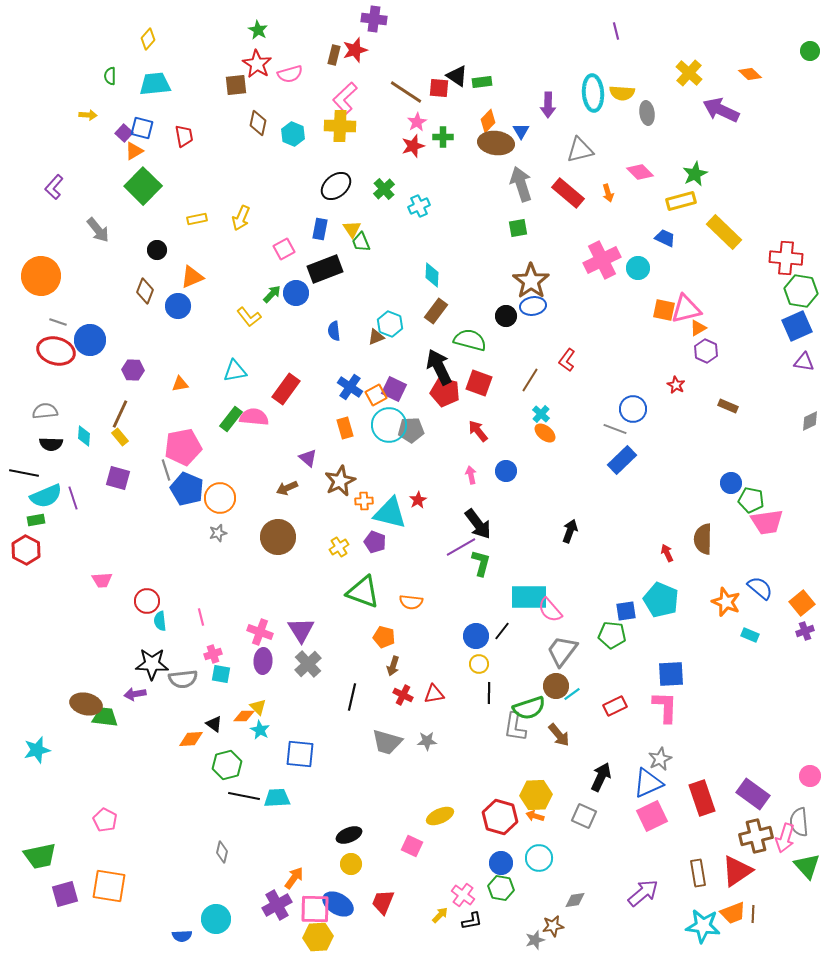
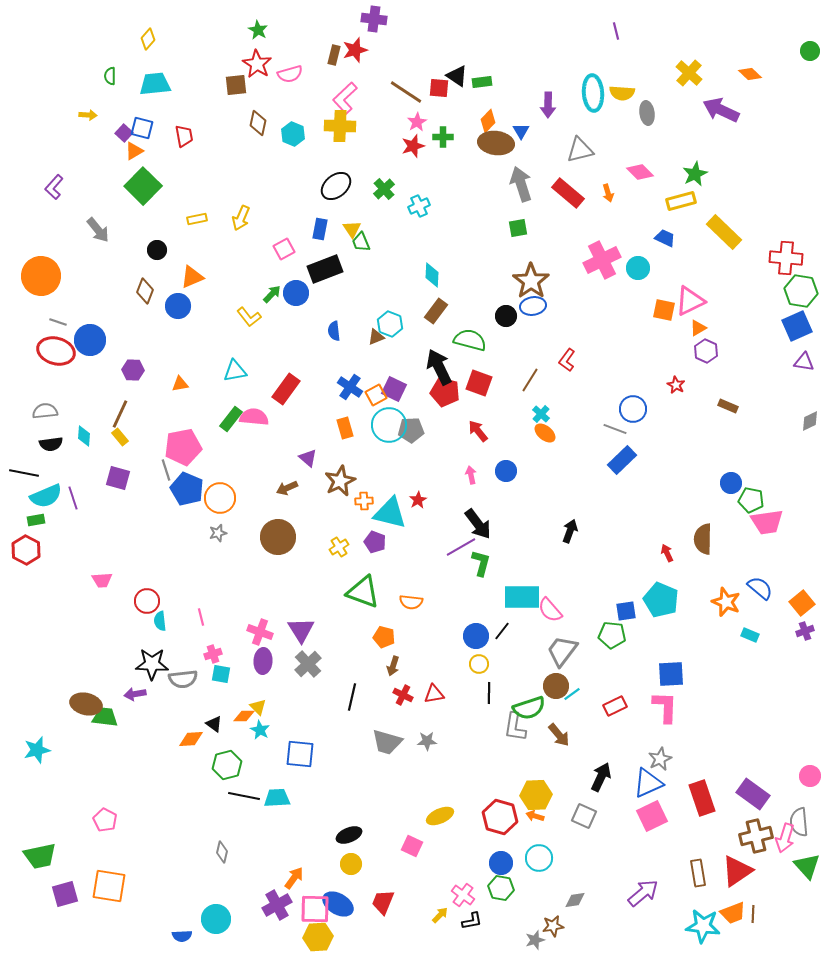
pink triangle at (686, 309): moved 4 px right, 8 px up; rotated 12 degrees counterclockwise
black semicircle at (51, 444): rotated 10 degrees counterclockwise
cyan rectangle at (529, 597): moved 7 px left
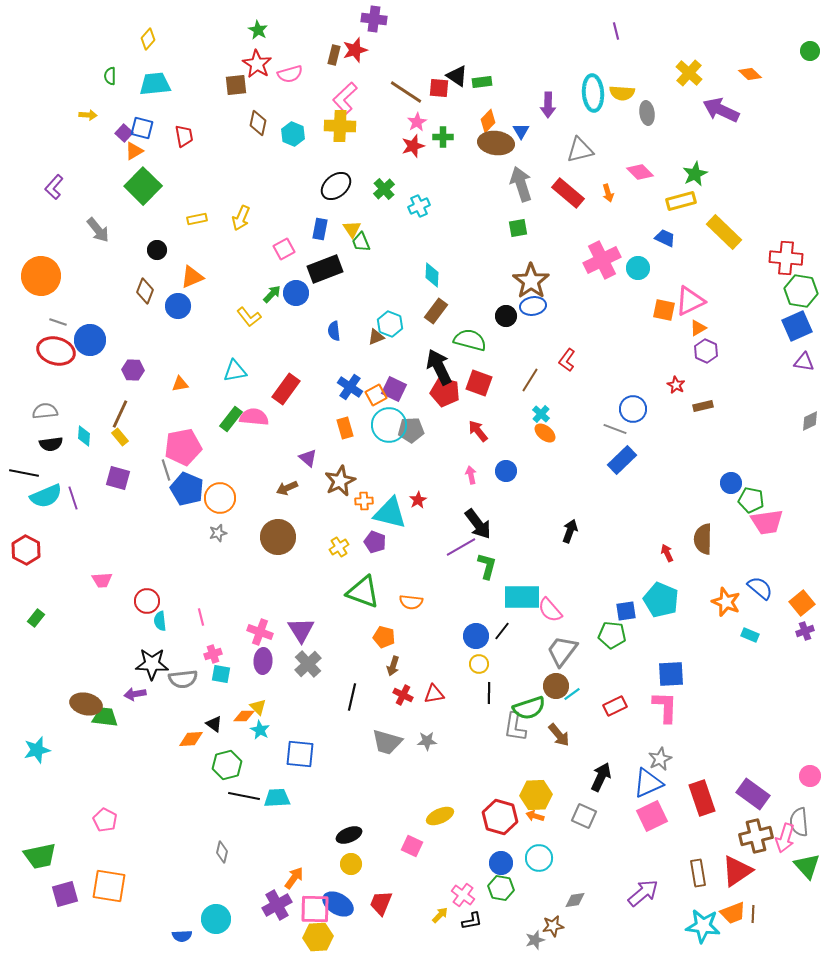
brown rectangle at (728, 406): moved 25 px left; rotated 36 degrees counterclockwise
green rectangle at (36, 520): moved 98 px down; rotated 42 degrees counterclockwise
green L-shape at (481, 563): moved 6 px right, 3 px down
red trapezoid at (383, 902): moved 2 px left, 1 px down
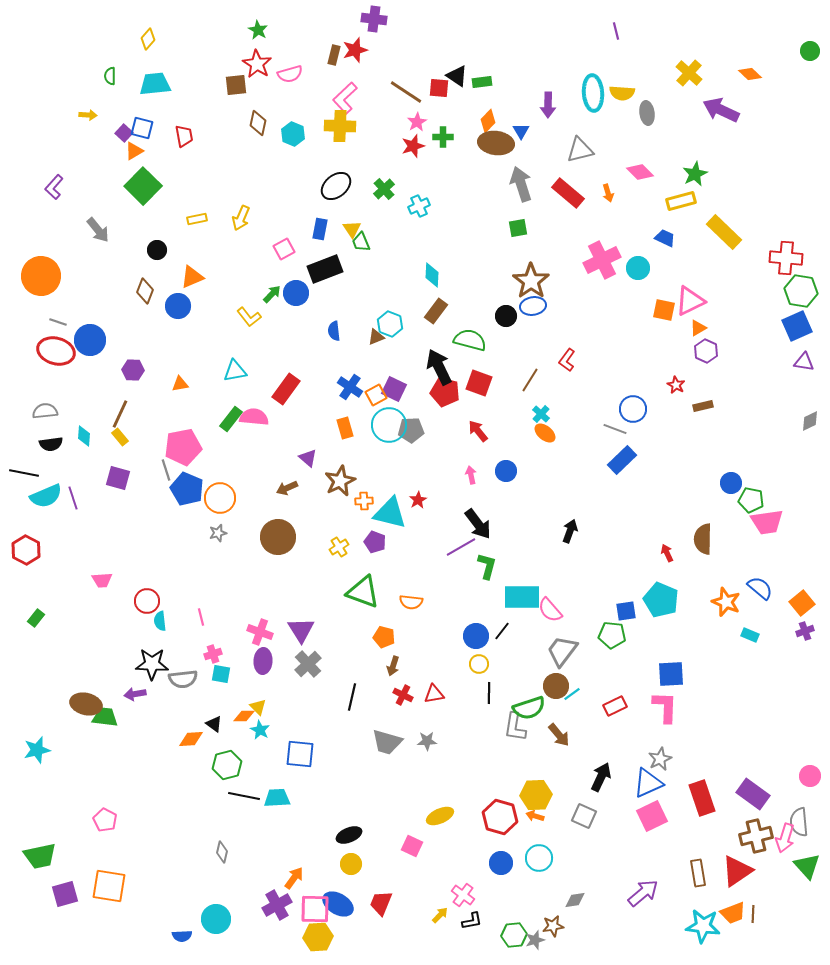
green hexagon at (501, 888): moved 13 px right, 47 px down; rotated 15 degrees counterclockwise
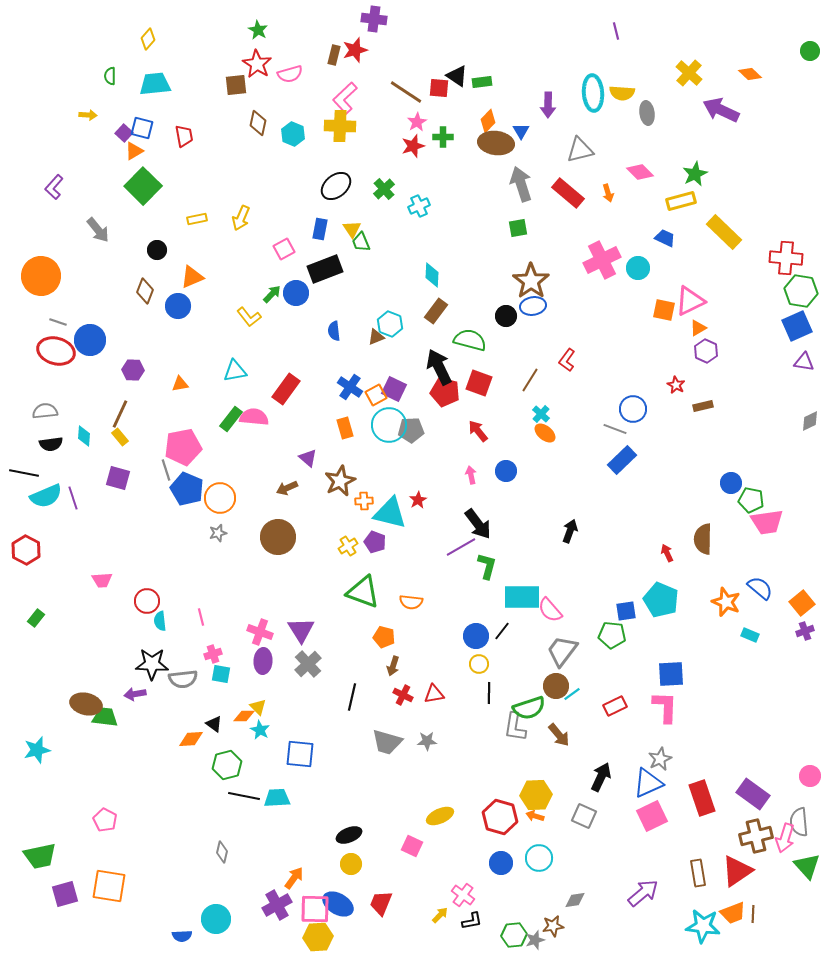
yellow cross at (339, 547): moved 9 px right, 1 px up
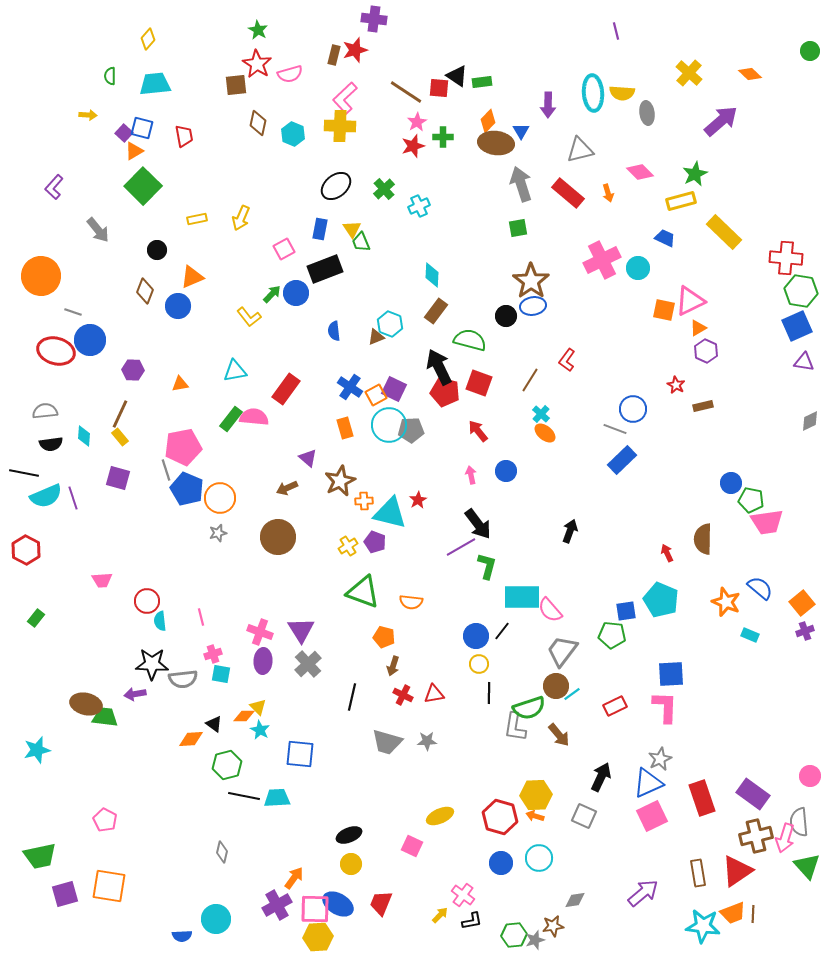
purple arrow at (721, 110): moved 11 px down; rotated 114 degrees clockwise
gray line at (58, 322): moved 15 px right, 10 px up
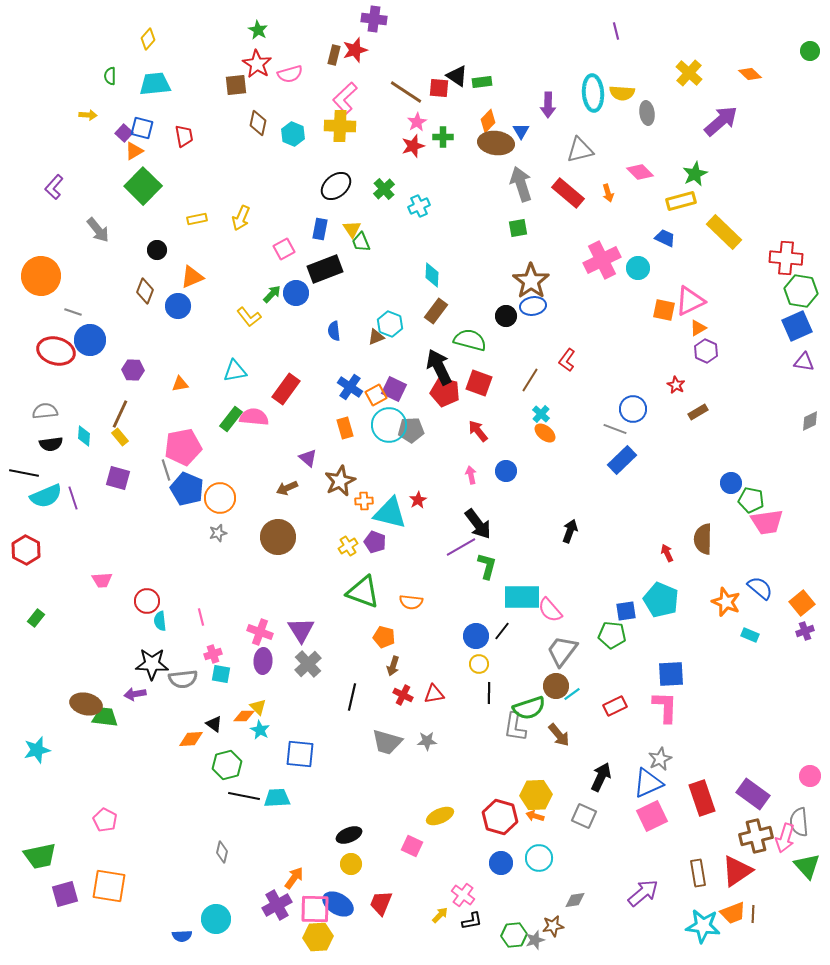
brown rectangle at (703, 406): moved 5 px left, 6 px down; rotated 18 degrees counterclockwise
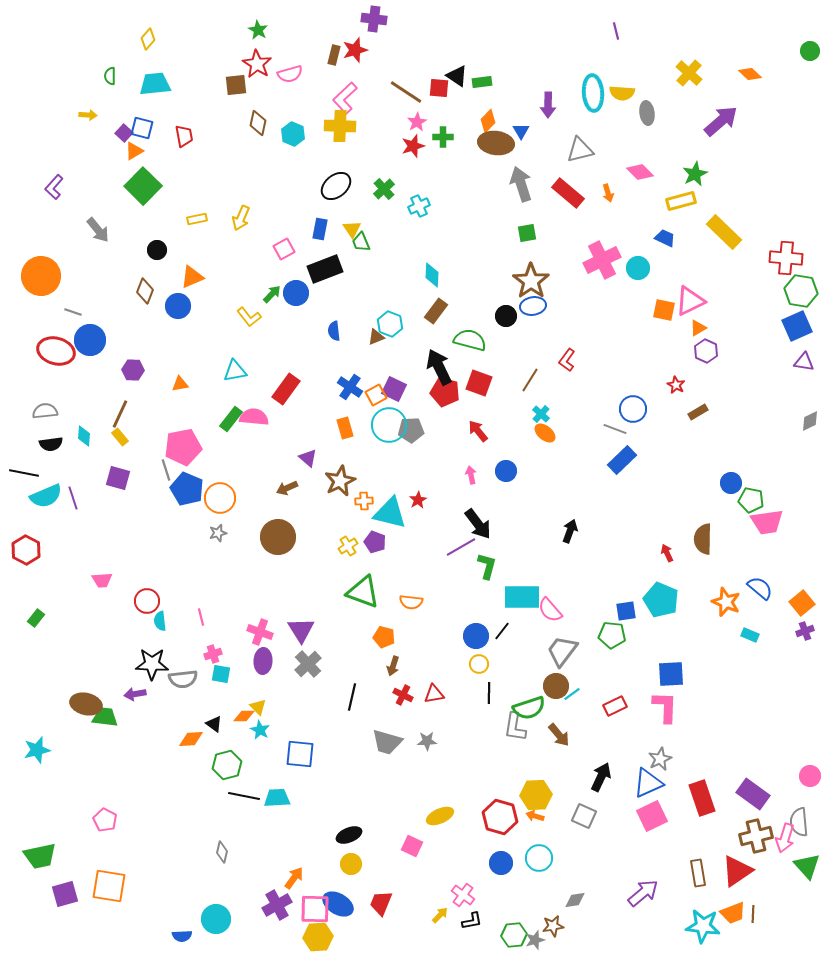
green square at (518, 228): moved 9 px right, 5 px down
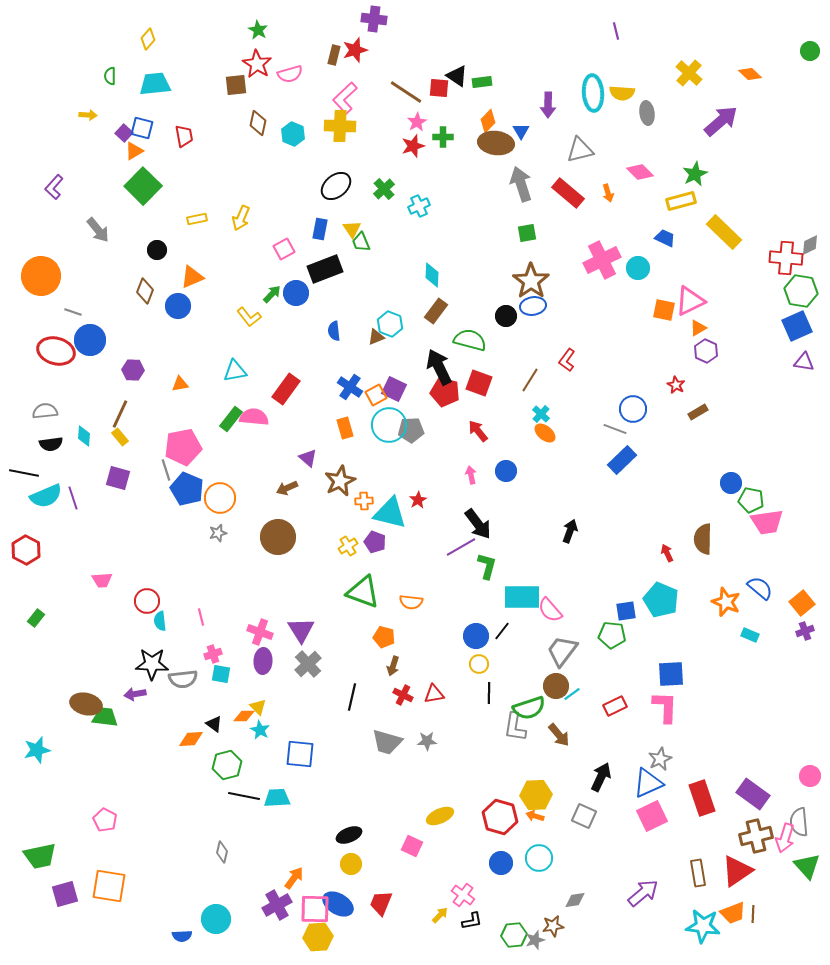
gray diamond at (810, 421): moved 176 px up
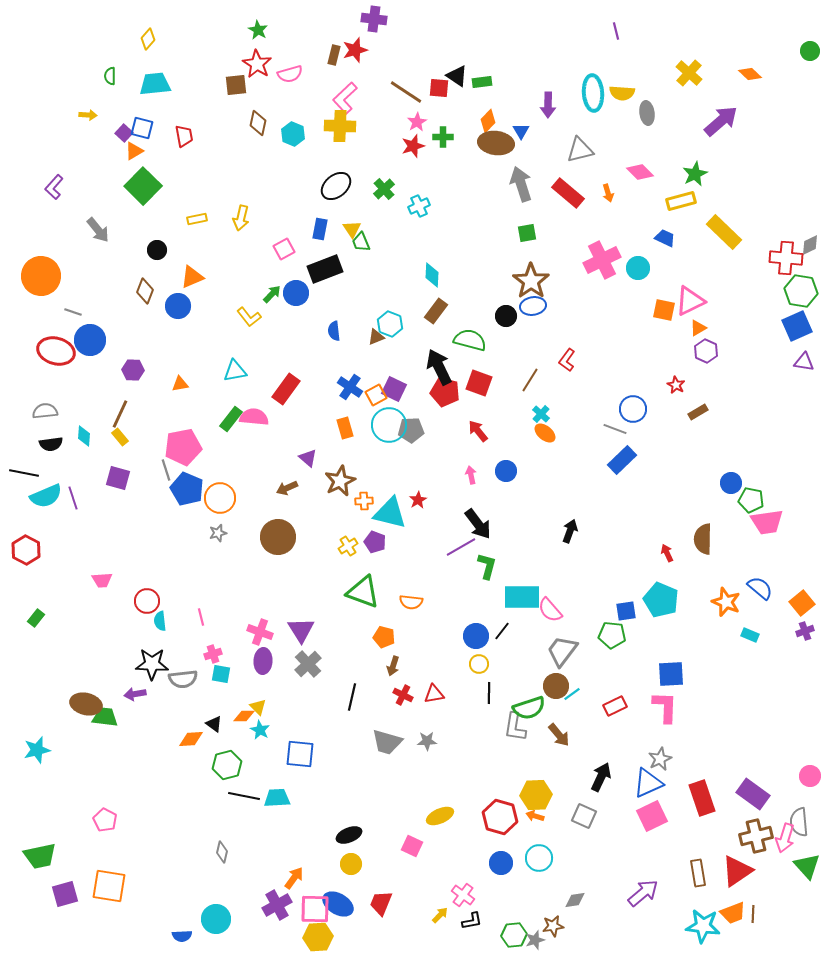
yellow arrow at (241, 218): rotated 10 degrees counterclockwise
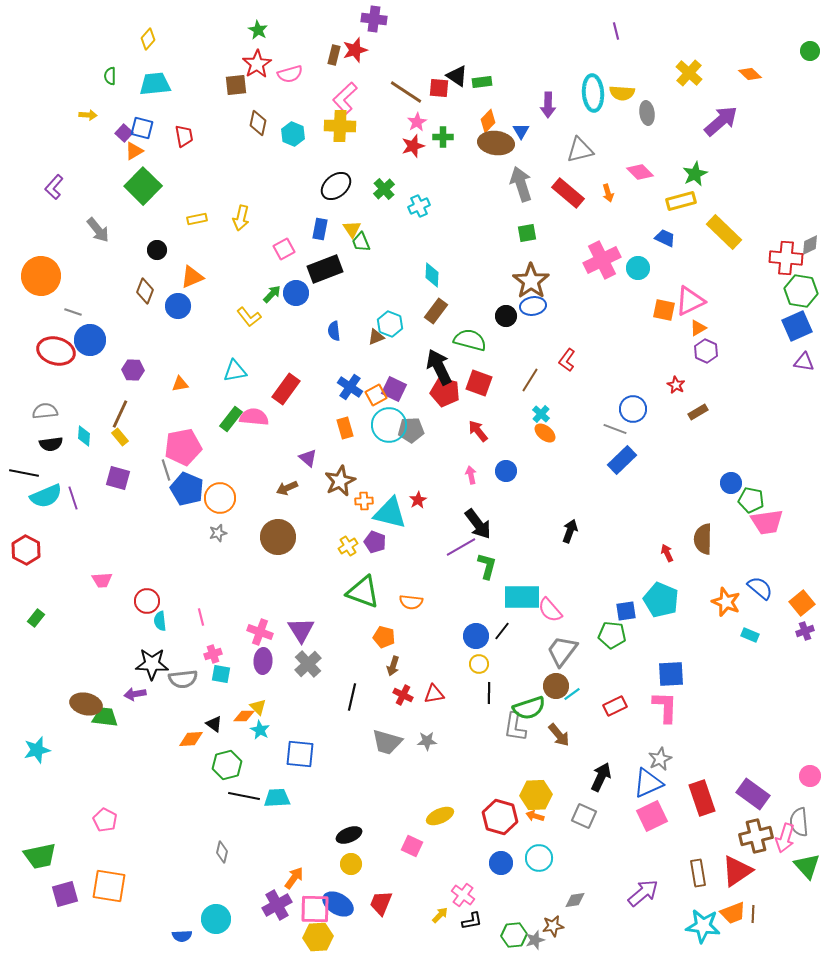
red star at (257, 64): rotated 8 degrees clockwise
